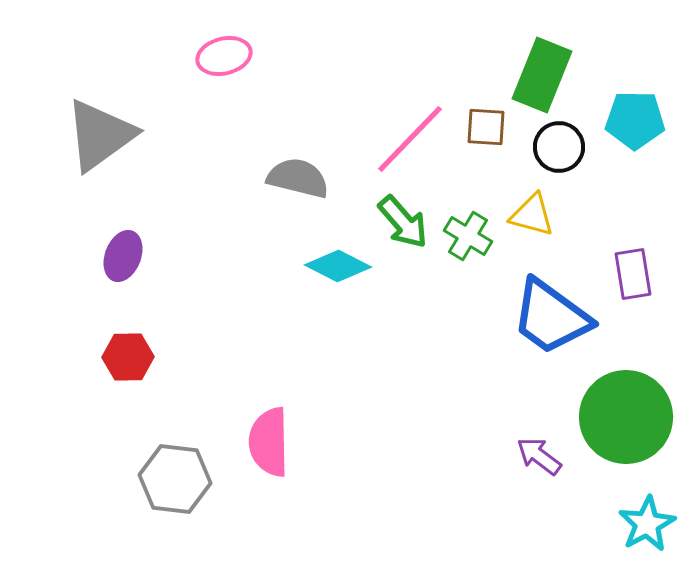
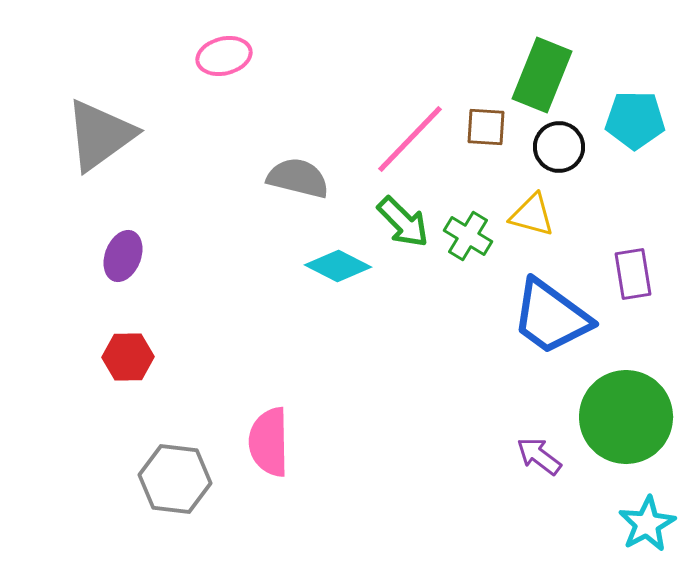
green arrow: rotated 4 degrees counterclockwise
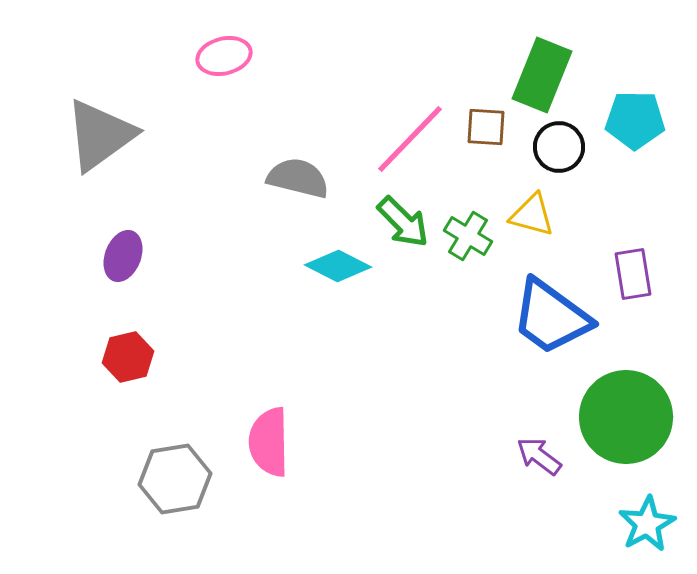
red hexagon: rotated 12 degrees counterclockwise
gray hexagon: rotated 16 degrees counterclockwise
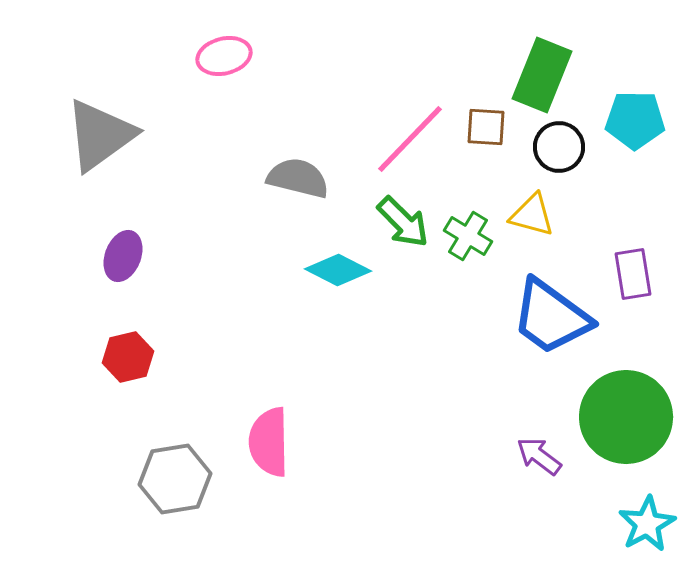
cyan diamond: moved 4 px down
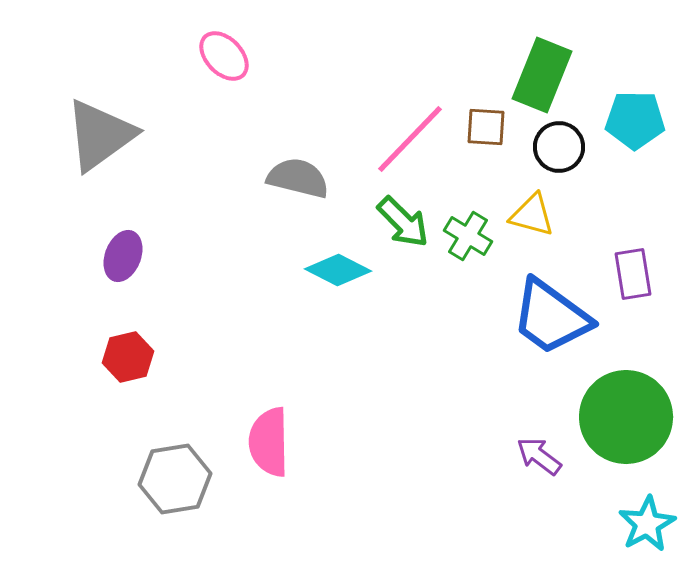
pink ellipse: rotated 60 degrees clockwise
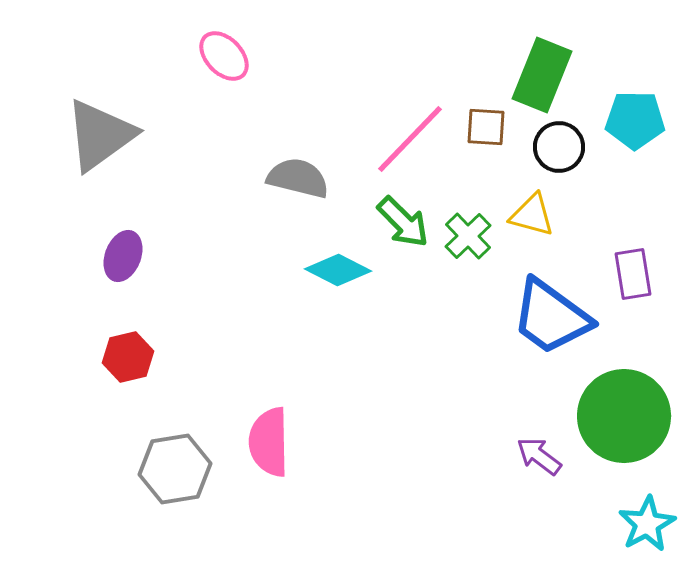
green cross: rotated 15 degrees clockwise
green circle: moved 2 px left, 1 px up
gray hexagon: moved 10 px up
